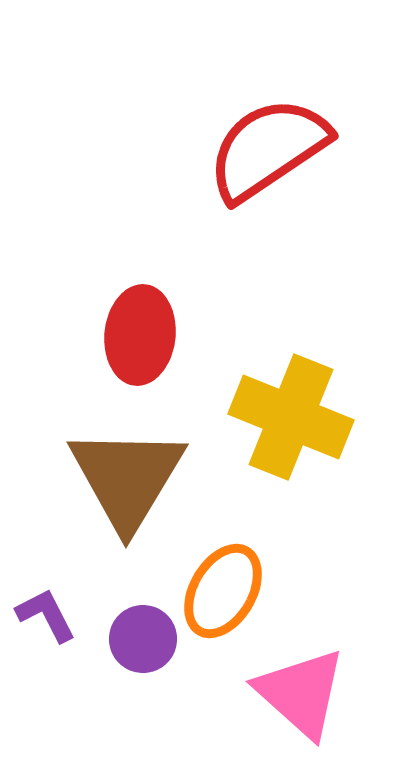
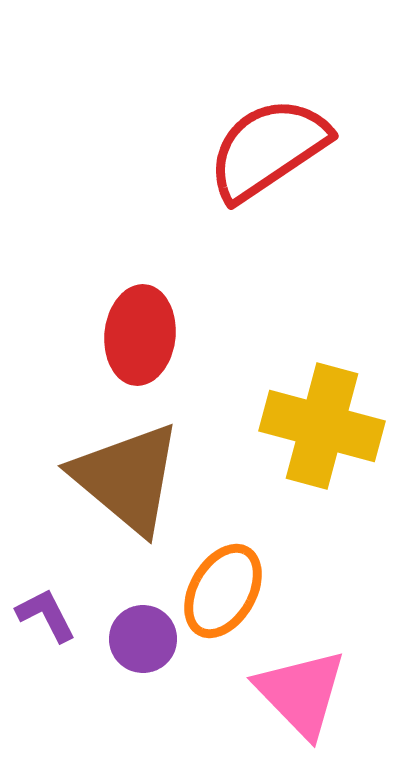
yellow cross: moved 31 px right, 9 px down; rotated 7 degrees counterclockwise
brown triangle: rotated 21 degrees counterclockwise
pink triangle: rotated 4 degrees clockwise
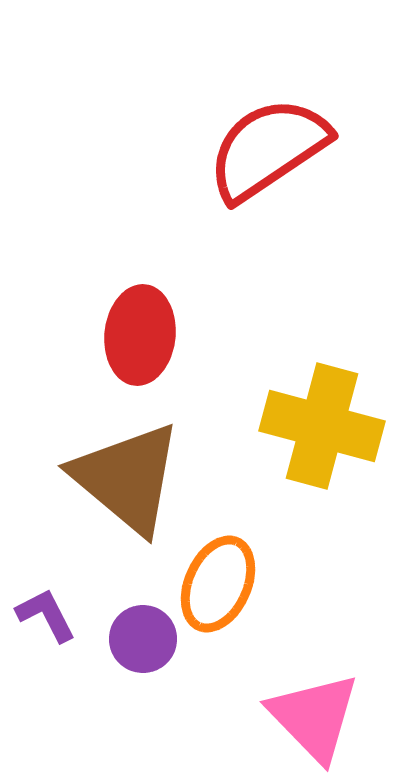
orange ellipse: moved 5 px left, 7 px up; rotated 6 degrees counterclockwise
pink triangle: moved 13 px right, 24 px down
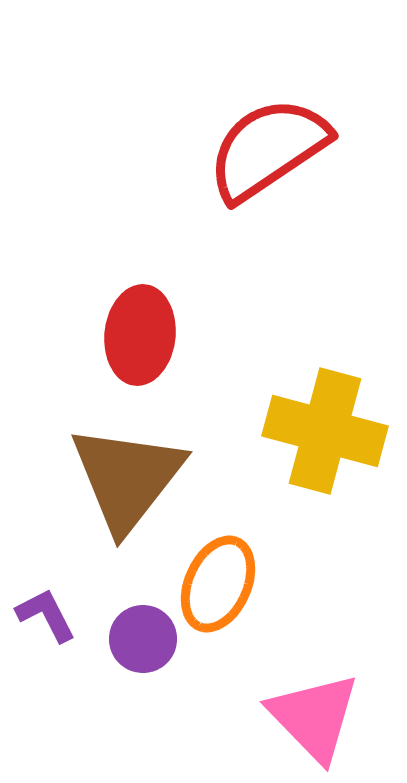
yellow cross: moved 3 px right, 5 px down
brown triangle: rotated 28 degrees clockwise
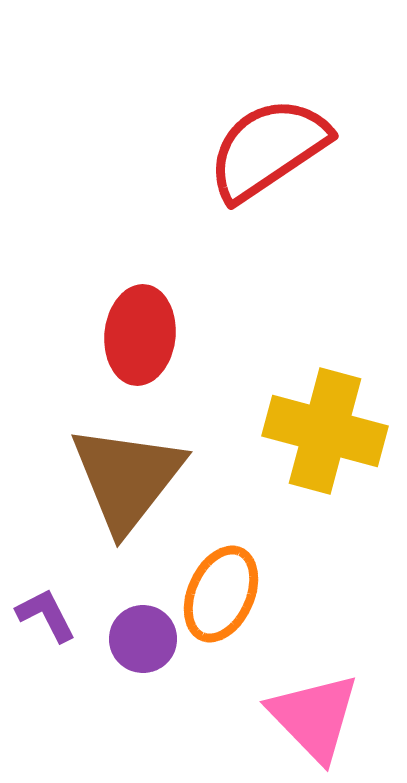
orange ellipse: moved 3 px right, 10 px down
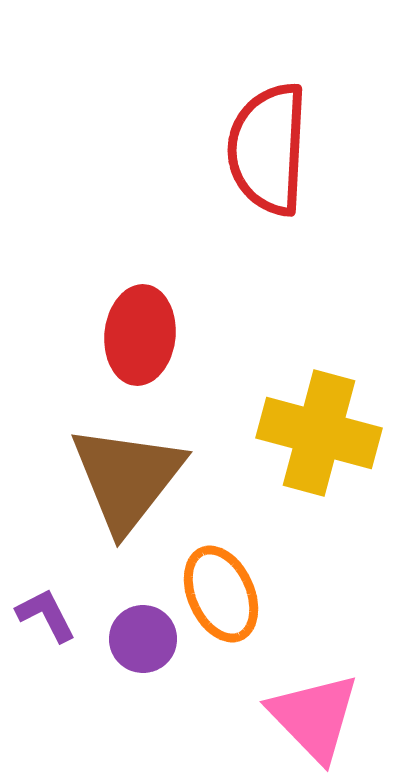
red semicircle: rotated 53 degrees counterclockwise
yellow cross: moved 6 px left, 2 px down
orange ellipse: rotated 48 degrees counterclockwise
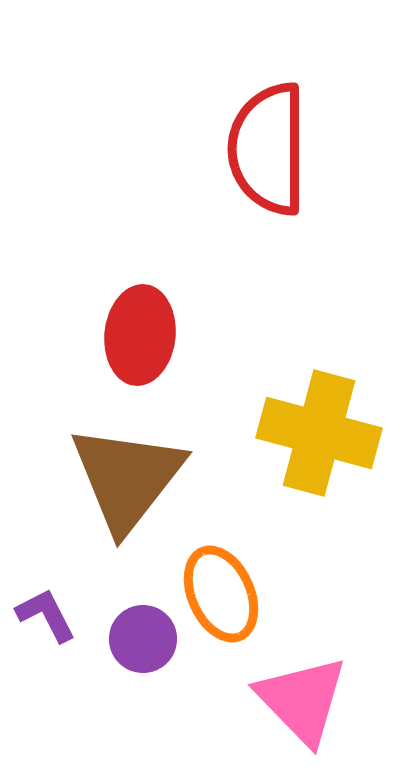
red semicircle: rotated 3 degrees counterclockwise
pink triangle: moved 12 px left, 17 px up
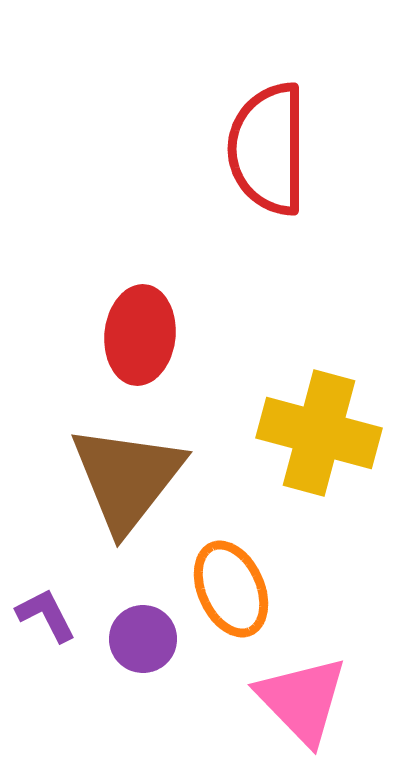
orange ellipse: moved 10 px right, 5 px up
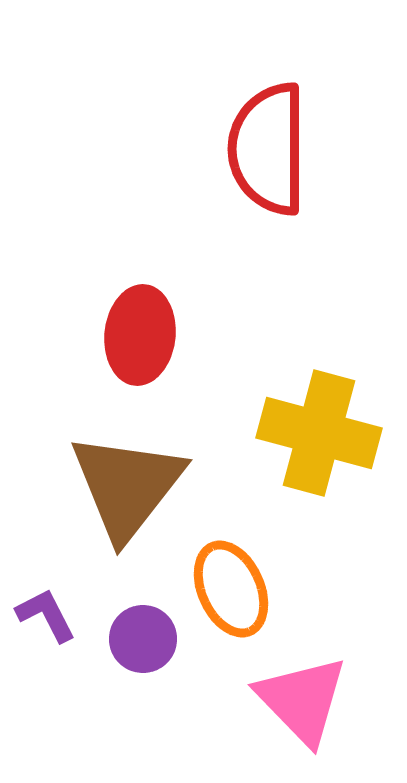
brown triangle: moved 8 px down
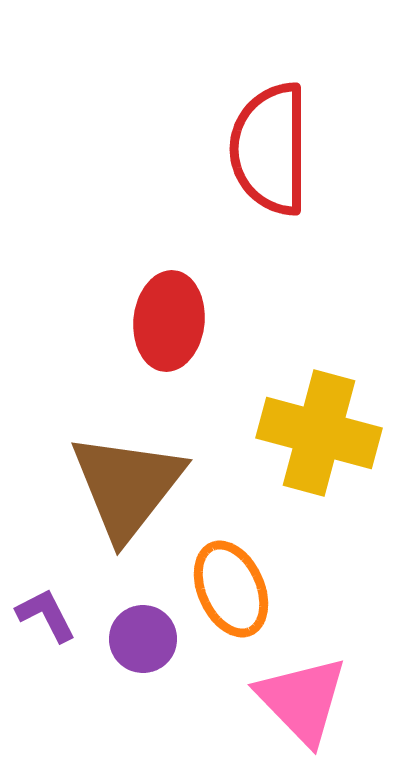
red semicircle: moved 2 px right
red ellipse: moved 29 px right, 14 px up
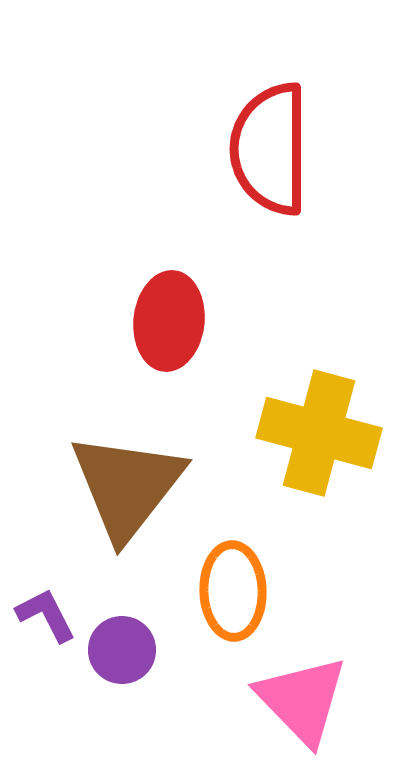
orange ellipse: moved 2 px right, 2 px down; rotated 22 degrees clockwise
purple circle: moved 21 px left, 11 px down
